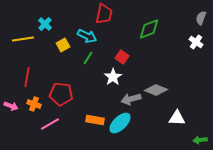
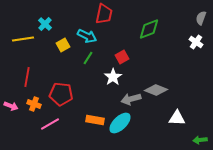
red square: rotated 24 degrees clockwise
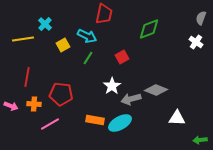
white star: moved 1 px left, 9 px down
orange cross: rotated 16 degrees counterclockwise
cyan ellipse: rotated 15 degrees clockwise
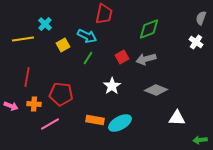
gray arrow: moved 15 px right, 40 px up
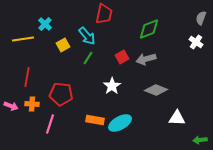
cyan arrow: rotated 24 degrees clockwise
orange cross: moved 2 px left
pink line: rotated 42 degrees counterclockwise
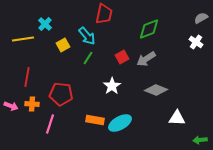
gray semicircle: rotated 40 degrees clockwise
gray arrow: rotated 18 degrees counterclockwise
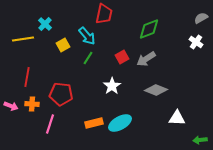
orange rectangle: moved 1 px left, 3 px down; rotated 24 degrees counterclockwise
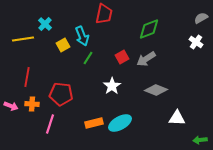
cyan arrow: moved 5 px left; rotated 18 degrees clockwise
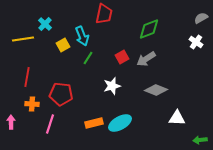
white star: rotated 18 degrees clockwise
pink arrow: moved 16 px down; rotated 112 degrees counterclockwise
